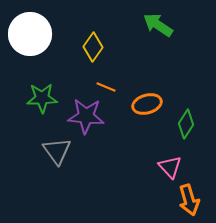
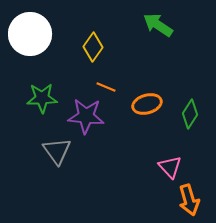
green diamond: moved 4 px right, 10 px up
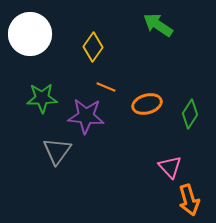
gray triangle: rotated 12 degrees clockwise
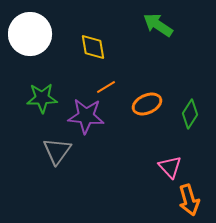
yellow diamond: rotated 44 degrees counterclockwise
orange line: rotated 54 degrees counterclockwise
orange ellipse: rotated 8 degrees counterclockwise
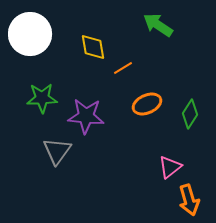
orange line: moved 17 px right, 19 px up
pink triangle: rotated 35 degrees clockwise
